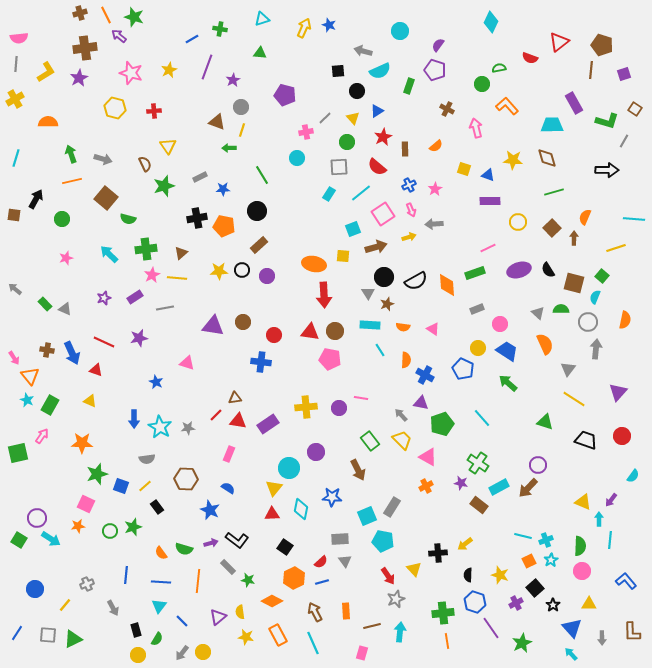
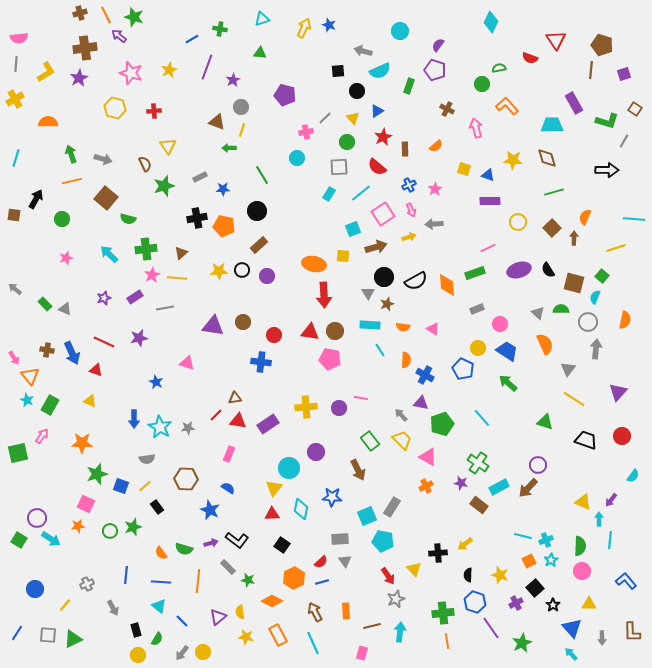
red triangle at (559, 42): moved 3 px left, 2 px up; rotated 25 degrees counterclockwise
black square at (285, 547): moved 3 px left, 2 px up
cyan triangle at (159, 606): rotated 28 degrees counterclockwise
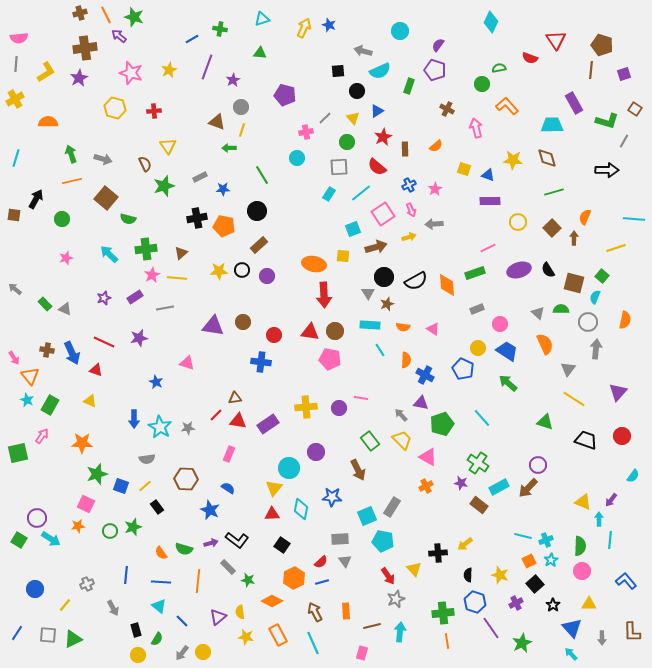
black square at (535, 588): moved 4 px up
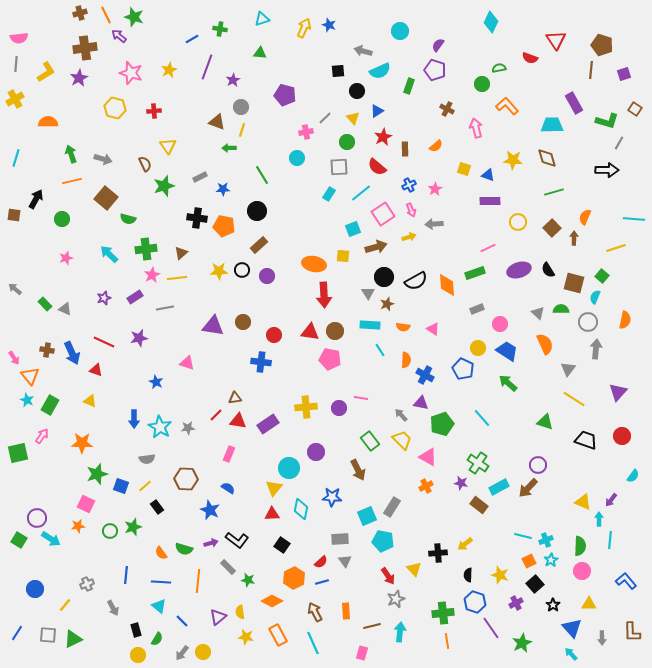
gray line at (624, 141): moved 5 px left, 2 px down
black cross at (197, 218): rotated 18 degrees clockwise
yellow line at (177, 278): rotated 12 degrees counterclockwise
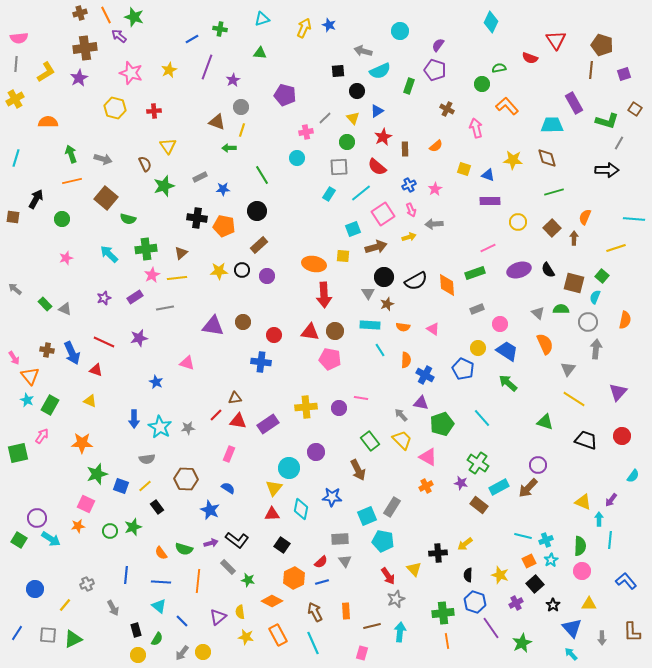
brown square at (14, 215): moved 1 px left, 2 px down
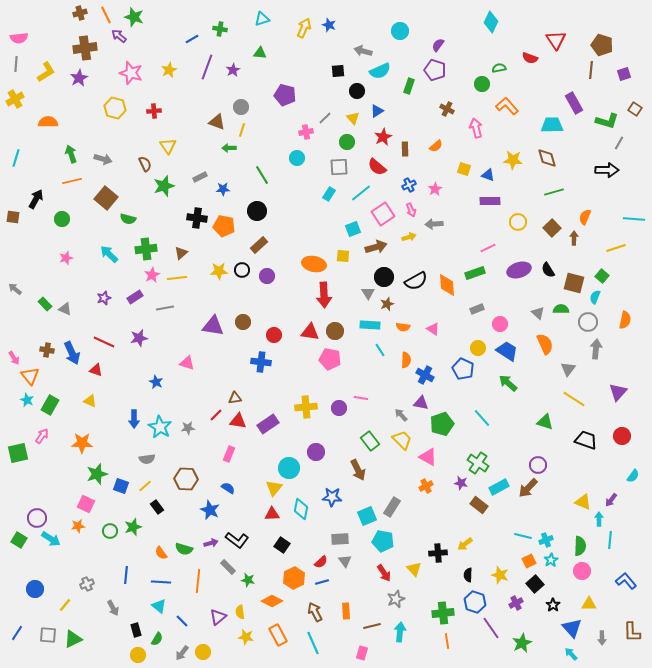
purple star at (233, 80): moved 10 px up
red arrow at (388, 576): moved 4 px left, 3 px up
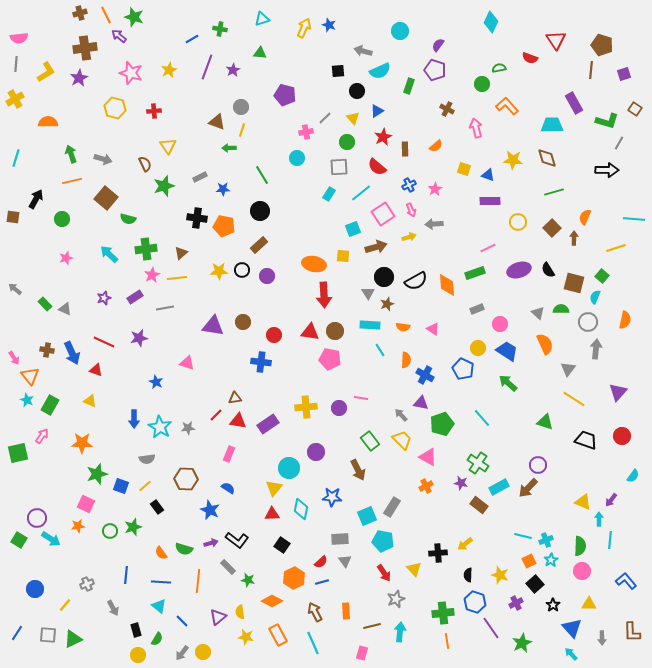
black circle at (257, 211): moved 3 px right
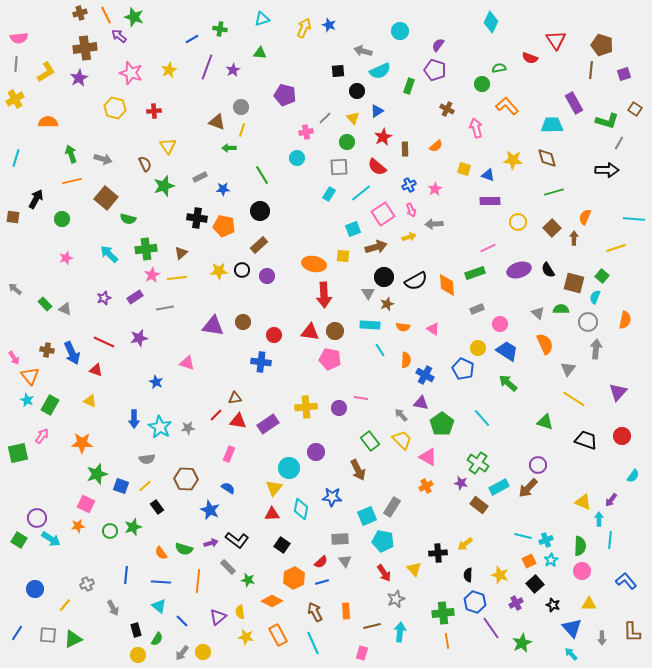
green pentagon at (442, 424): rotated 15 degrees counterclockwise
black star at (553, 605): rotated 16 degrees counterclockwise
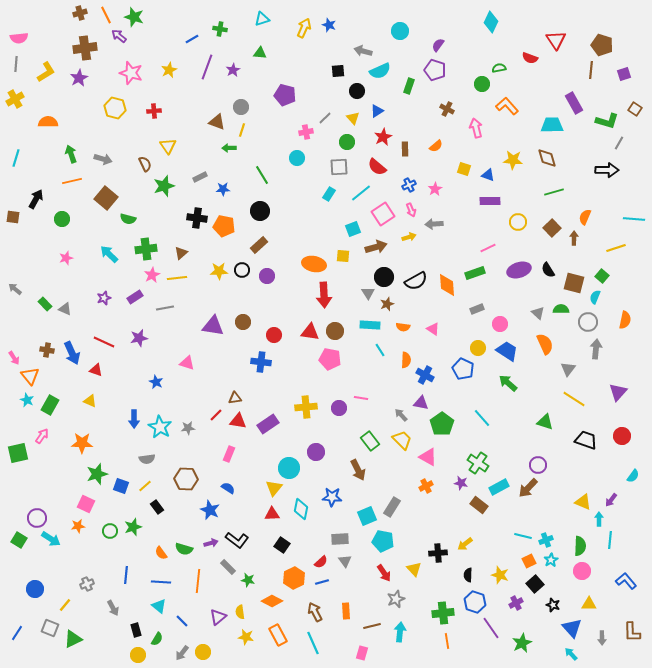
gray square at (48, 635): moved 2 px right, 7 px up; rotated 18 degrees clockwise
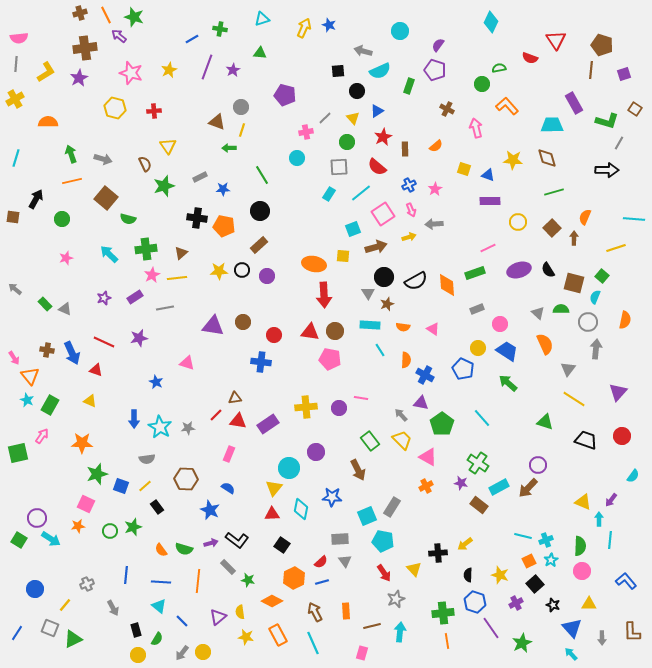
orange semicircle at (161, 553): moved 3 px up
